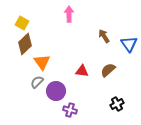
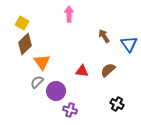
black cross: rotated 32 degrees counterclockwise
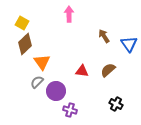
black cross: moved 1 px left
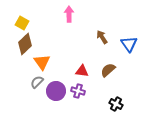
brown arrow: moved 2 px left, 1 px down
purple cross: moved 8 px right, 19 px up
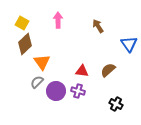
pink arrow: moved 11 px left, 6 px down
brown arrow: moved 4 px left, 11 px up
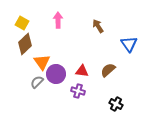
purple circle: moved 17 px up
